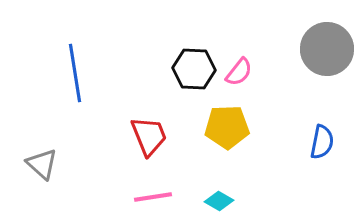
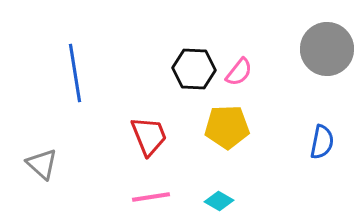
pink line: moved 2 px left
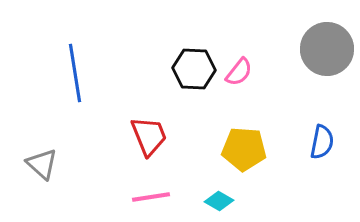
yellow pentagon: moved 17 px right, 22 px down; rotated 6 degrees clockwise
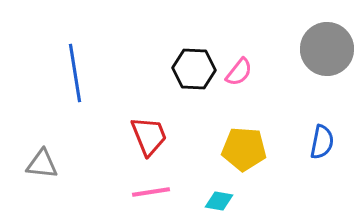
gray triangle: rotated 36 degrees counterclockwise
pink line: moved 5 px up
cyan diamond: rotated 20 degrees counterclockwise
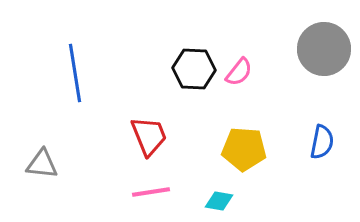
gray circle: moved 3 px left
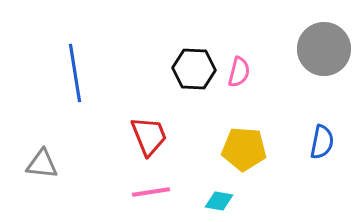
pink semicircle: rotated 24 degrees counterclockwise
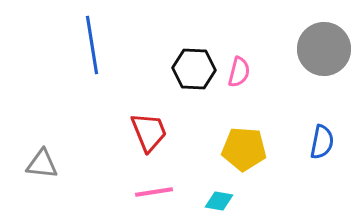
blue line: moved 17 px right, 28 px up
red trapezoid: moved 4 px up
pink line: moved 3 px right
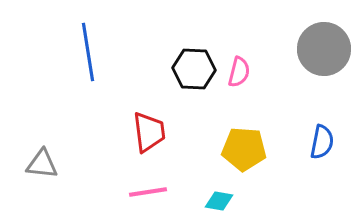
blue line: moved 4 px left, 7 px down
red trapezoid: rotated 15 degrees clockwise
pink line: moved 6 px left
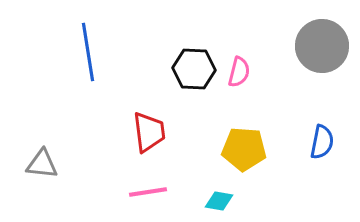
gray circle: moved 2 px left, 3 px up
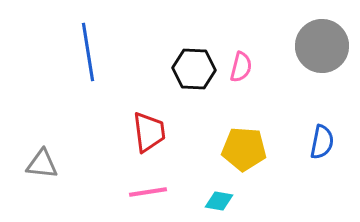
pink semicircle: moved 2 px right, 5 px up
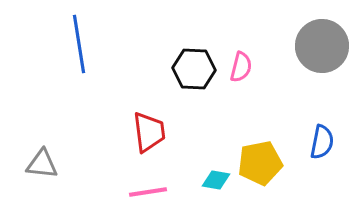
blue line: moved 9 px left, 8 px up
yellow pentagon: moved 16 px right, 14 px down; rotated 15 degrees counterclockwise
cyan diamond: moved 3 px left, 21 px up
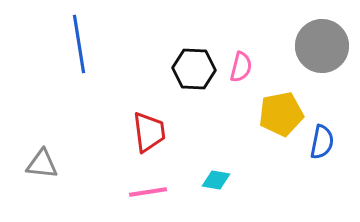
yellow pentagon: moved 21 px right, 49 px up
